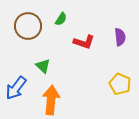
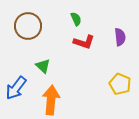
green semicircle: moved 15 px right; rotated 56 degrees counterclockwise
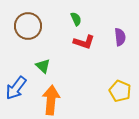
yellow pentagon: moved 7 px down
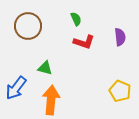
green triangle: moved 2 px right, 2 px down; rotated 28 degrees counterclockwise
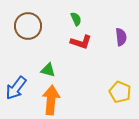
purple semicircle: moved 1 px right
red L-shape: moved 3 px left
green triangle: moved 3 px right, 2 px down
yellow pentagon: moved 1 px down
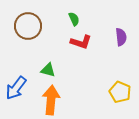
green semicircle: moved 2 px left
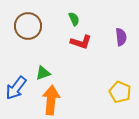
green triangle: moved 5 px left, 3 px down; rotated 35 degrees counterclockwise
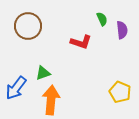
green semicircle: moved 28 px right
purple semicircle: moved 1 px right, 7 px up
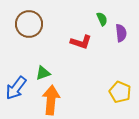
brown circle: moved 1 px right, 2 px up
purple semicircle: moved 1 px left, 3 px down
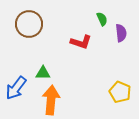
green triangle: rotated 21 degrees clockwise
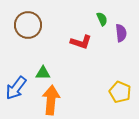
brown circle: moved 1 px left, 1 px down
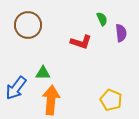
yellow pentagon: moved 9 px left, 8 px down
